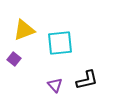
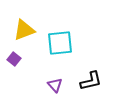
black L-shape: moved 4 px right, 1 px down
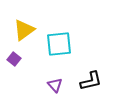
yellow triangle: rotated 15 degrees counterclockwise
cyan square: moved 1 px left, 1 px down
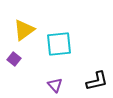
black L-shape: moved 6 px right
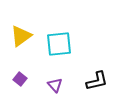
yellow triangle: moved 3 px left, 6 px down
purple square: moved 6 px right, 20 px down
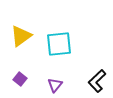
black L-shape: rotated 150 degrees clockwise
purple triangle: rotated 21 degrees clockwise
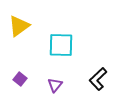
yellow triangle: moved 2 px left, 10 px up
cyan square: moved 2 px right, 1 px down; rotated 8 degrees clockwise
black L-shape: moved 1 px right, 2 px up
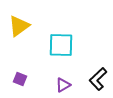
purple square: rotated 16 degrees counterclockwise
purple triangle: moved 8 px right; rotated 21 degrees clockwise
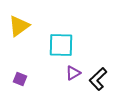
purple triangle: moved 10 px right, 12 px up
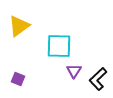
cyan square: moved 2 px left, 1 px down
purple triangle: moved 1 px right, 2 px up; rotated 28 degrees counterclockwise
purple square: moved 2 px left
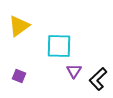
purple square: moved 1 px right, 3 px up
